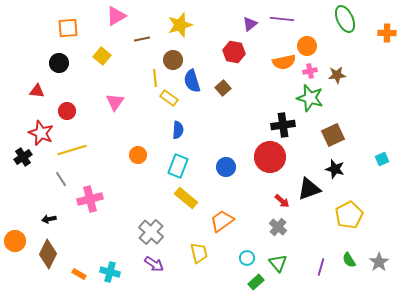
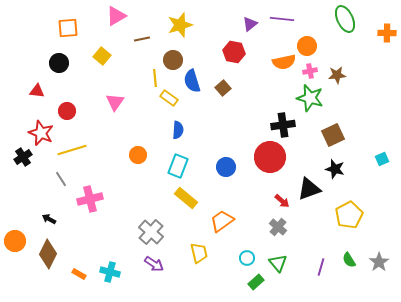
black arrow at (49, 219): rotated 40 degrees clockwise
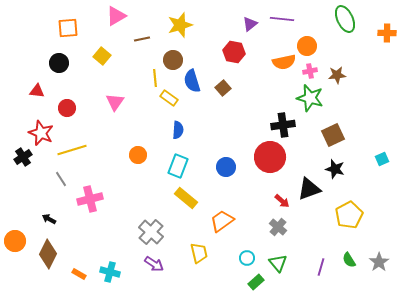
red circle at (67, 111): moved 3 px up
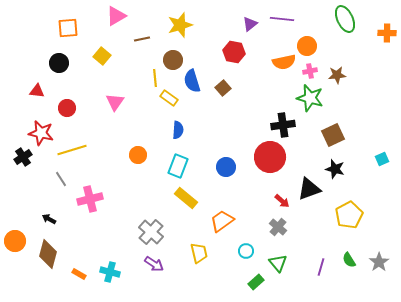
red star at (41, 133): rotated 10 degrees counterclockwise
brown diamond at (48, 254): rotated 12 degrees counterclockwise
cyan circle at (247, 258): moved 1 px left, 7 px up
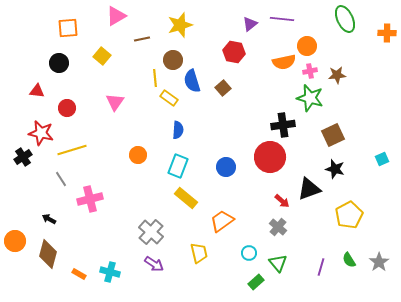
cyan circle at (246, 251): moved 3 px right, 2 px down
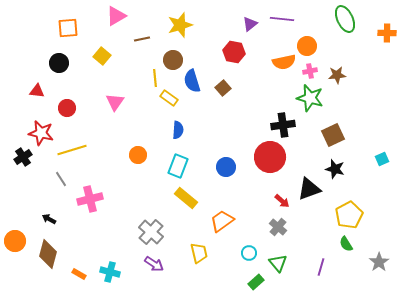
green semicircle at (349, 260): moved 3 px left, 16 px up
